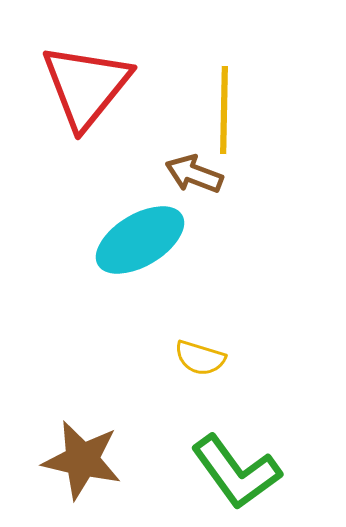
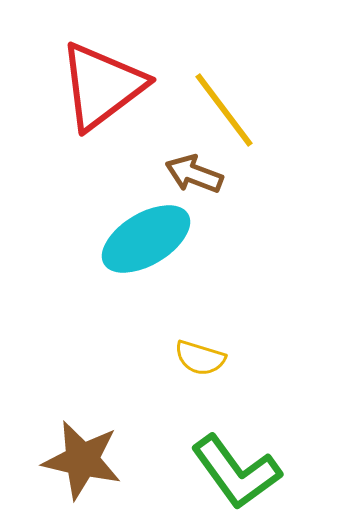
red triangle: moved 16 px right; rotated 14 degrees clockwise
yellow line: rotated 38 degrees counterclockwise
cyan ellipse: moved 6 px right, 1 px up
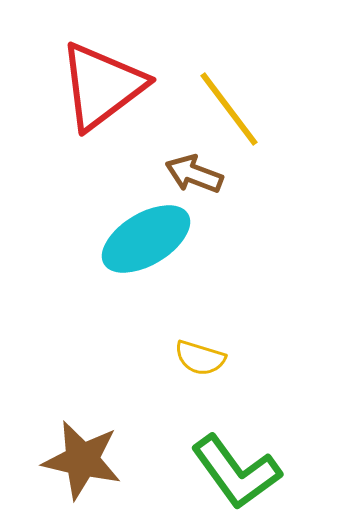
yellow line: moved 5 px right, 1 px up
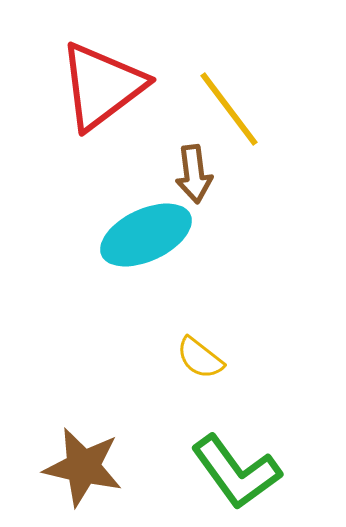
brown arrow: rotated 118 degrees counterclockwise
cyan ellipse: moved 4 px up; rotated 6 degrees clockwise
yellow semicircle: rotated 21 degrees clockwise
brown star: moved 1 px right, 7 px down
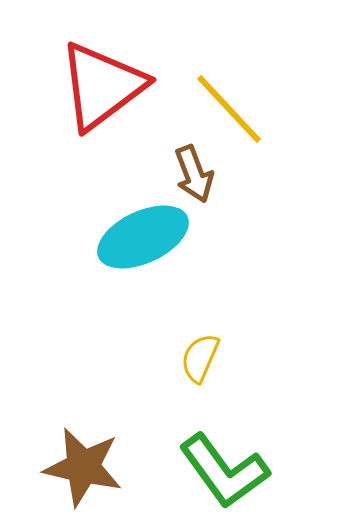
yellow line: rotated 6 degrees counterclockwise
brown arrow: rotated 14 degrees counterclockwise
cyan ellipse: moved 3 px left, 2 px down
yellow semicircle: rotated 75 degrees clockwise
green L-shape: moved 12 px left, 1 px up
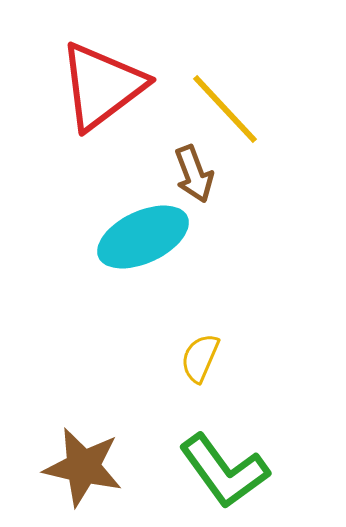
yellow line: moved 4 px left
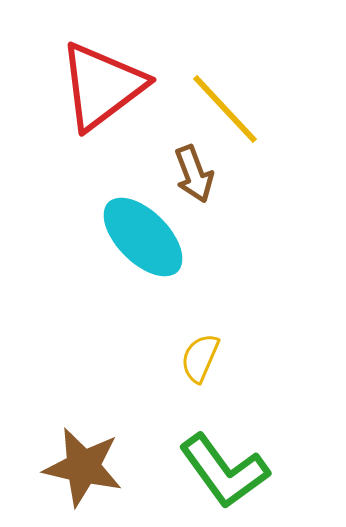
cyan ellipse: rotated 70 degrees clockwise
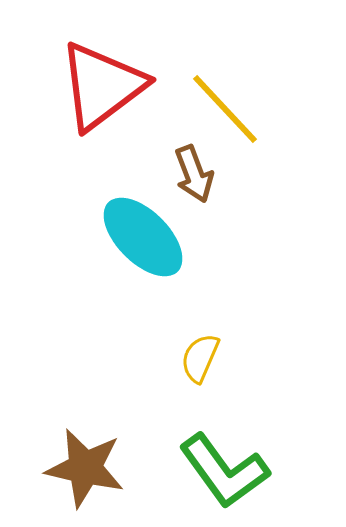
brown star: moved 2 px right, 1 px down
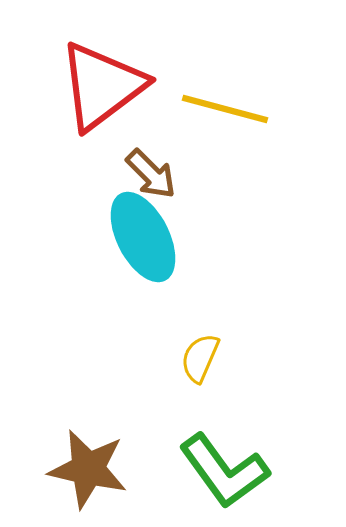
yellow line: rotated 32 degrees counterclockwise
brown arrow: moved 43 px left; rotated 24 degrees counterclockwise
cyan ellipse: rotated 18 degrees clockwise
brown star: moved 3 px right, 1 px down
